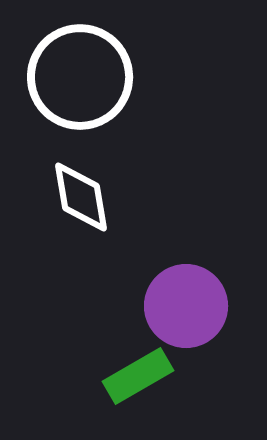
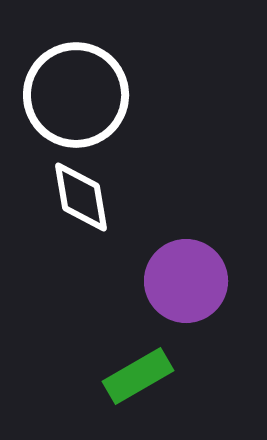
white circle: moved 4 px left, 18 px down
purple circle: moved 25 px up
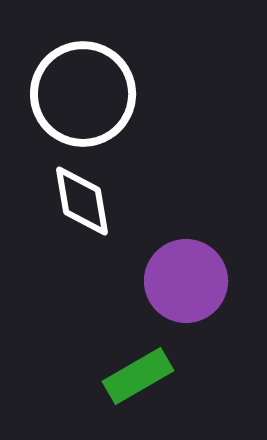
white circle: moved 7 px right, 1 px up
white diamond: moved 1 px right, 4 px down
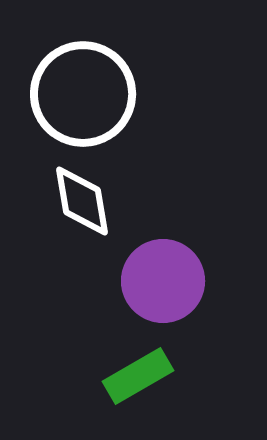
purple circle: moved 23 px left
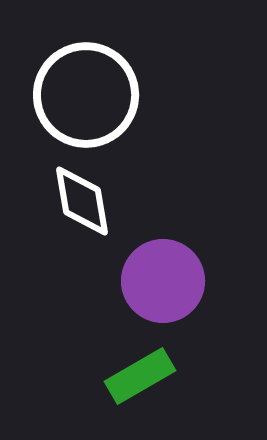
white circle: moved 3 px right, 1 px down
green rectangle: moved 2 px right
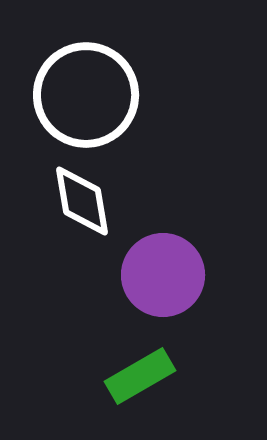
purple circle: moved 6 px up
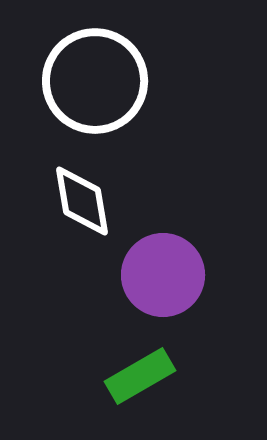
white circle: moved 9 px right, 14 px up
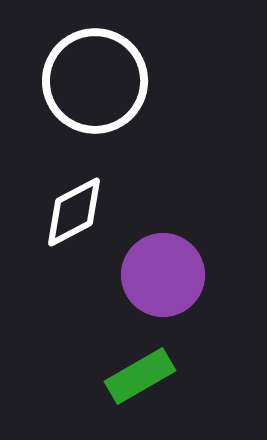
white diamond: moved 8 px left, 11 px down; rotated 72 degrees clockwise
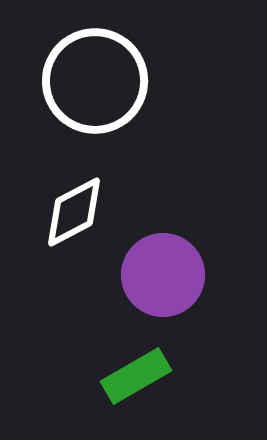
green rectangle: moved 4 px left
